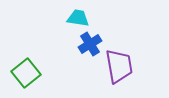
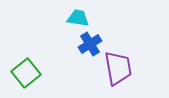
purple trapezoid: moved 1 px left, 2 px down
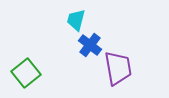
cyan trapezoid: moved 2 px left, 2 px down; rotated 85 degrees counterclockwise
blue cross: moved 1 px down; rotated 20 degrees counterclockwise
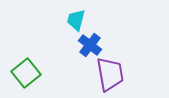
purple trapezoid: moved 8 px left, 6 px down
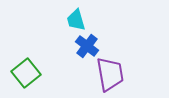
cyan trapezoid: rotated 30 degrees counterclockwise
blue cross: moved 3 px left, 1 px down
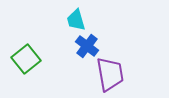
green square: moved 14 px up
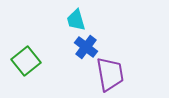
blue cross: moved 1 px left, 1 px down
green square: moved 2 px down
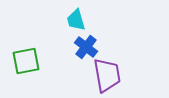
green square: rotated 28 degrees clockwise
purple trapezoid: moved 3 px left, 1 px down
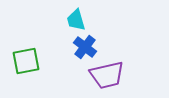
blue cross: moved 1 px left
purple trapezoid: rotated 87 degrees clockwise
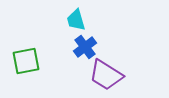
blue cross: rotated 15 degrees clockwise
purple trapezoid: moved 1 px left; rotated 45 degrees clockwise
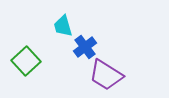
cyan trapezoid: moved 13 px left, 6 px down
green square: rotated 32 degrees counterclockwise
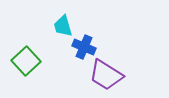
blue cross: moved 1 px left; rotated 30 degrees counterclockwise
